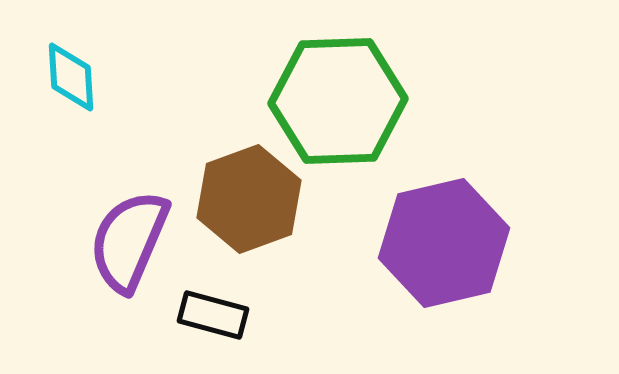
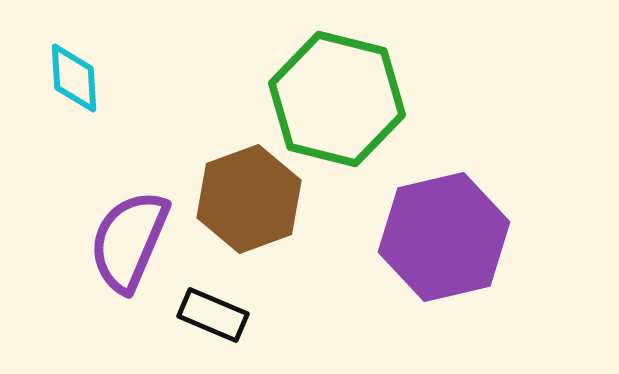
cyan diamond: moved 3 px right, 1 px down
green hexagon: moved 1 px left, 2 px up; rotated 16 degrees clockwise
purple hexagon: moved 6 px up
black rectangle: rotated 8 degrees clockwise
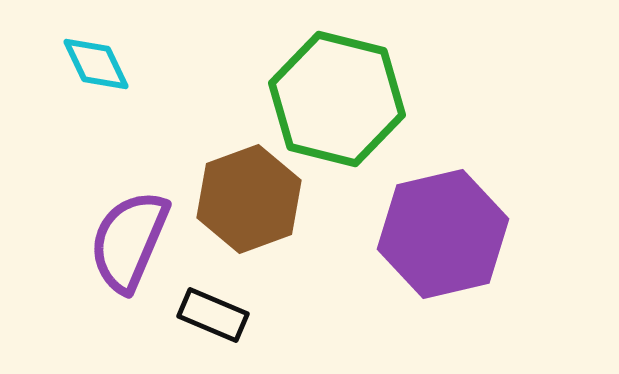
cyan diamond: moved 22 px right, 14 px up; rotated 22 degrees counterclockwise
purple hexagon: moved 1 px left, 3 px up
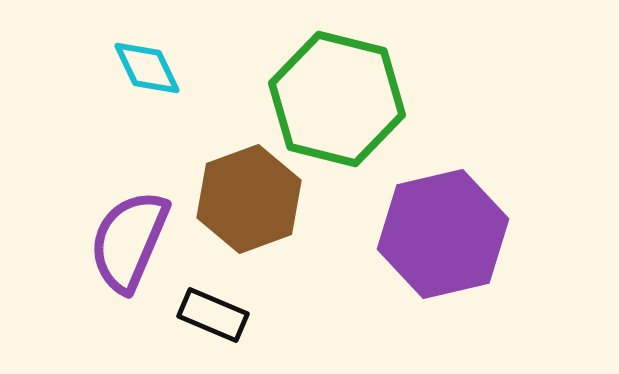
cyan diamond: moved 51 px right, 4 px down
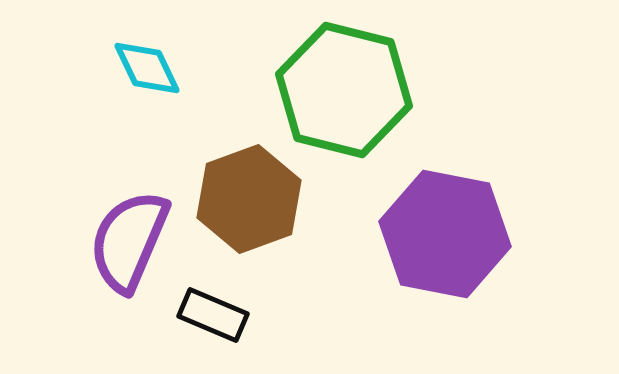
green hexagon: moved 7 px right, 9 px up
purple hexagon: moved 2 px right; rotated 24 degrees clockwise
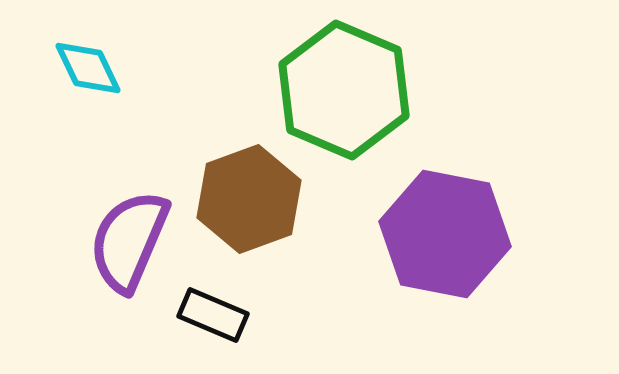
cyan diamond: moved 59 px left
green hexagon: rotated 9 degrees clockwise
